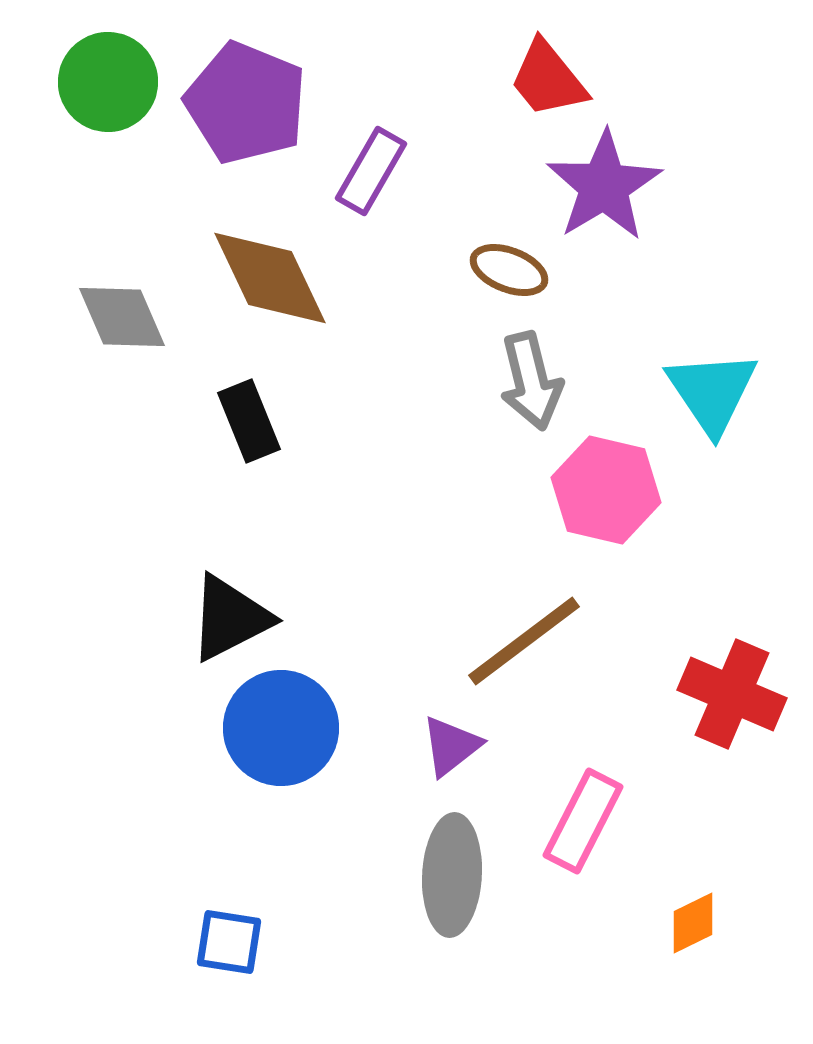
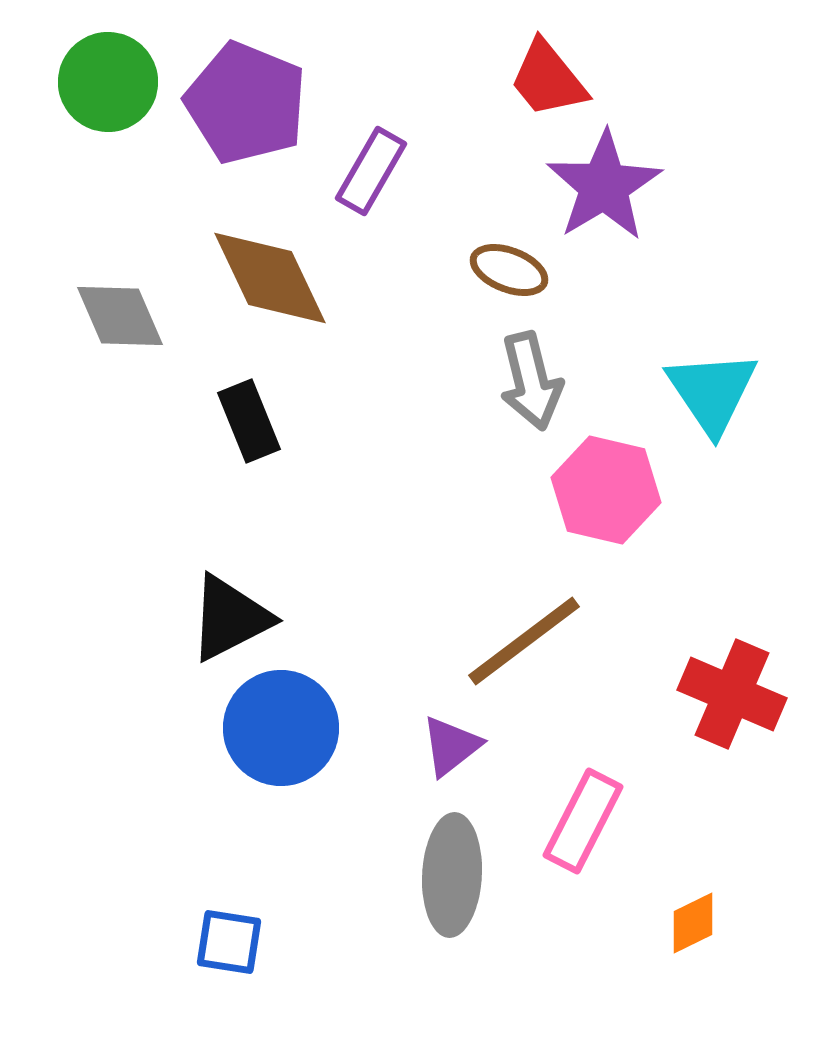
gray diamond: moved 2 px left, 1 px up
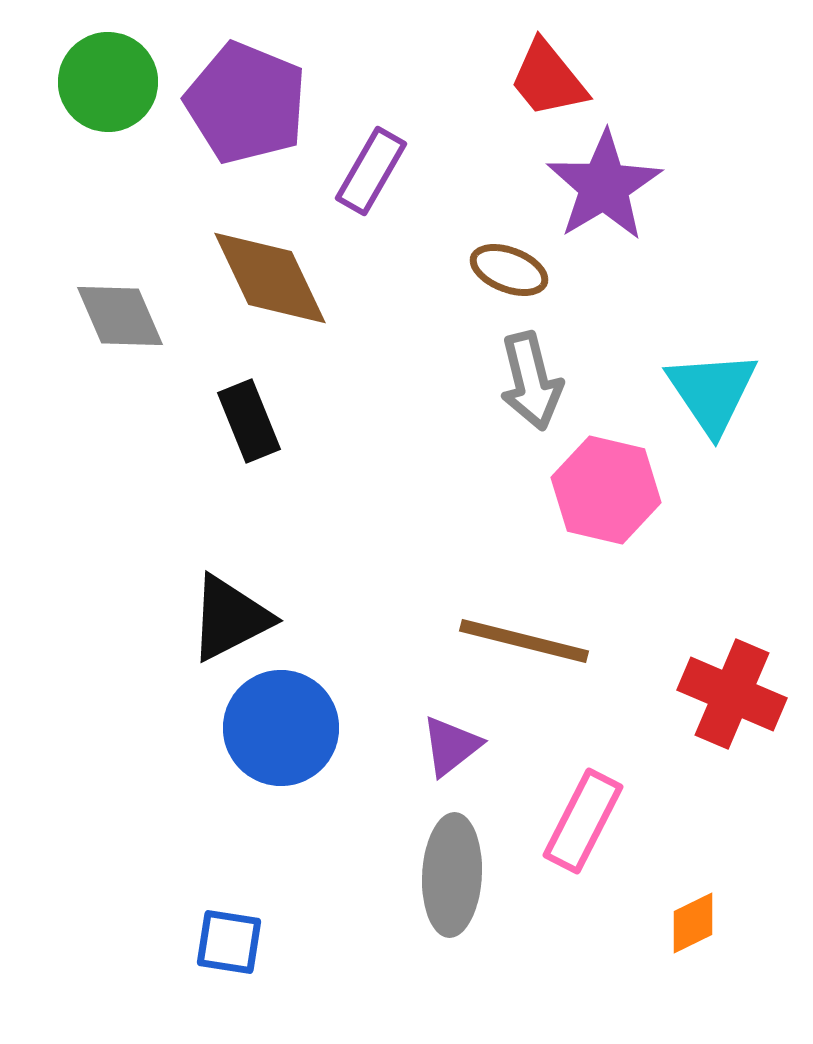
brown line: rotated 51 degrees clockwise
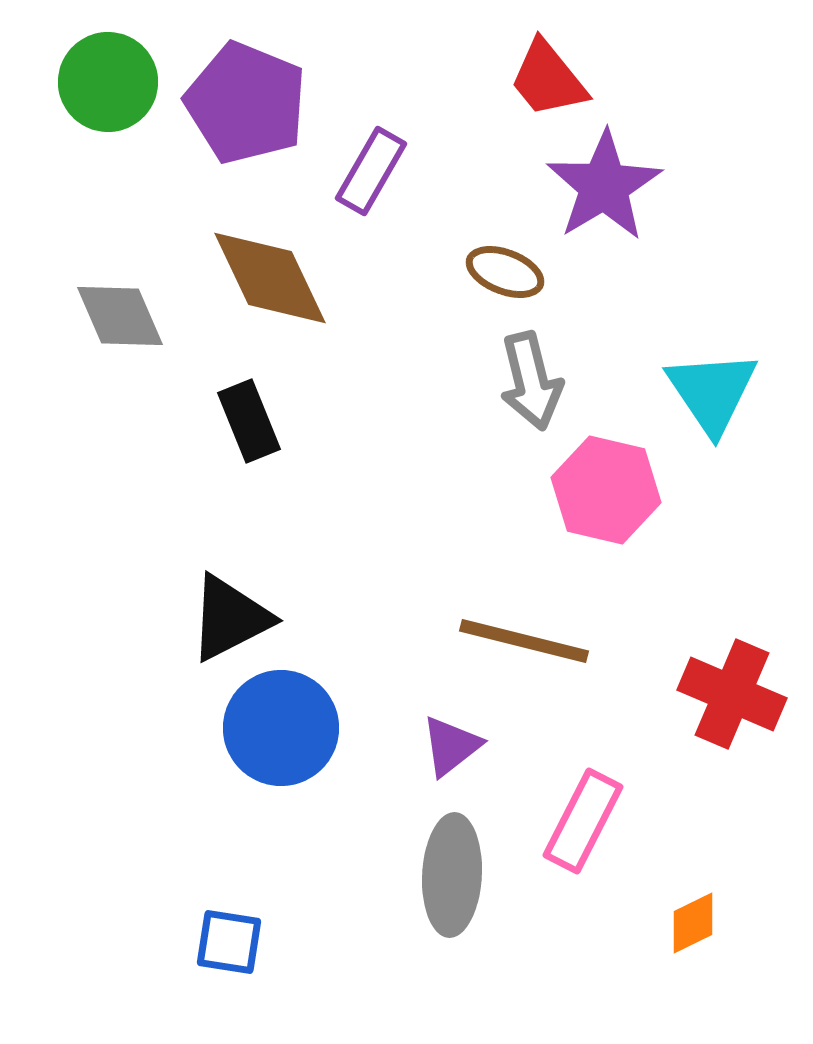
brown ellipse: moved 4 px left, 2 px down
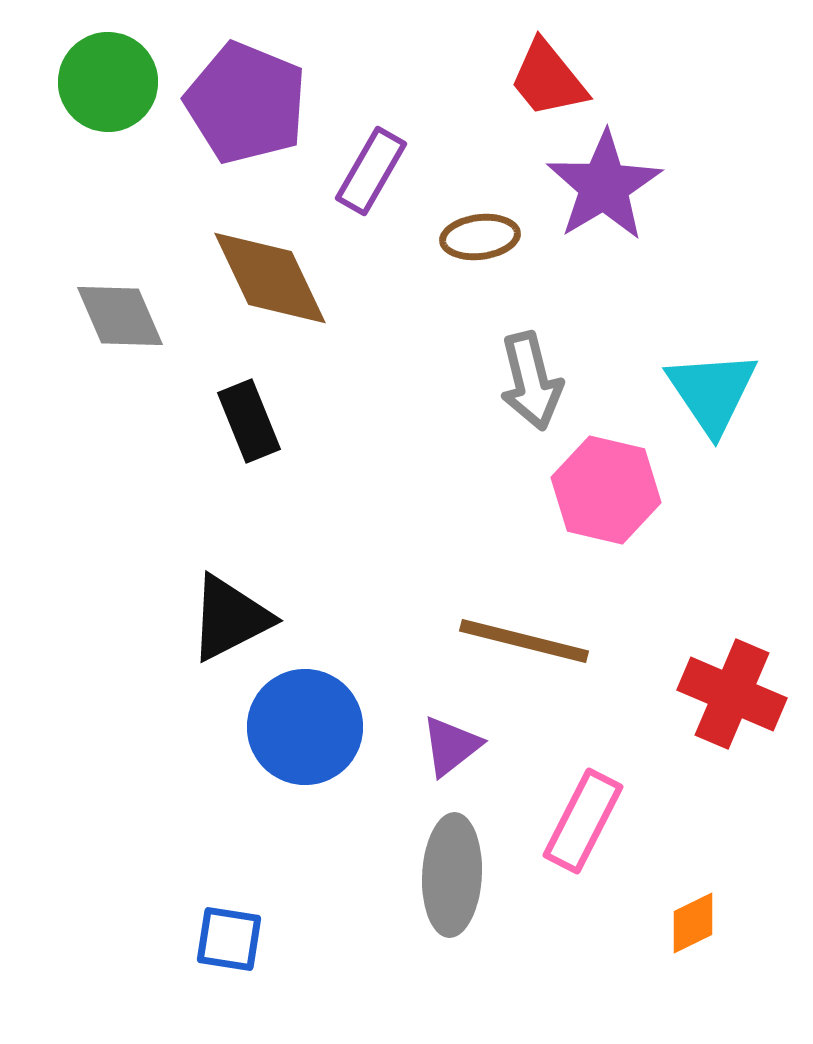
brown ellipse: moved 25 px left, 35 px up; rotated 28 degrees counterclockwise
blue circle: moved 24 px right, 1 px up
blue square: moved 3 px up
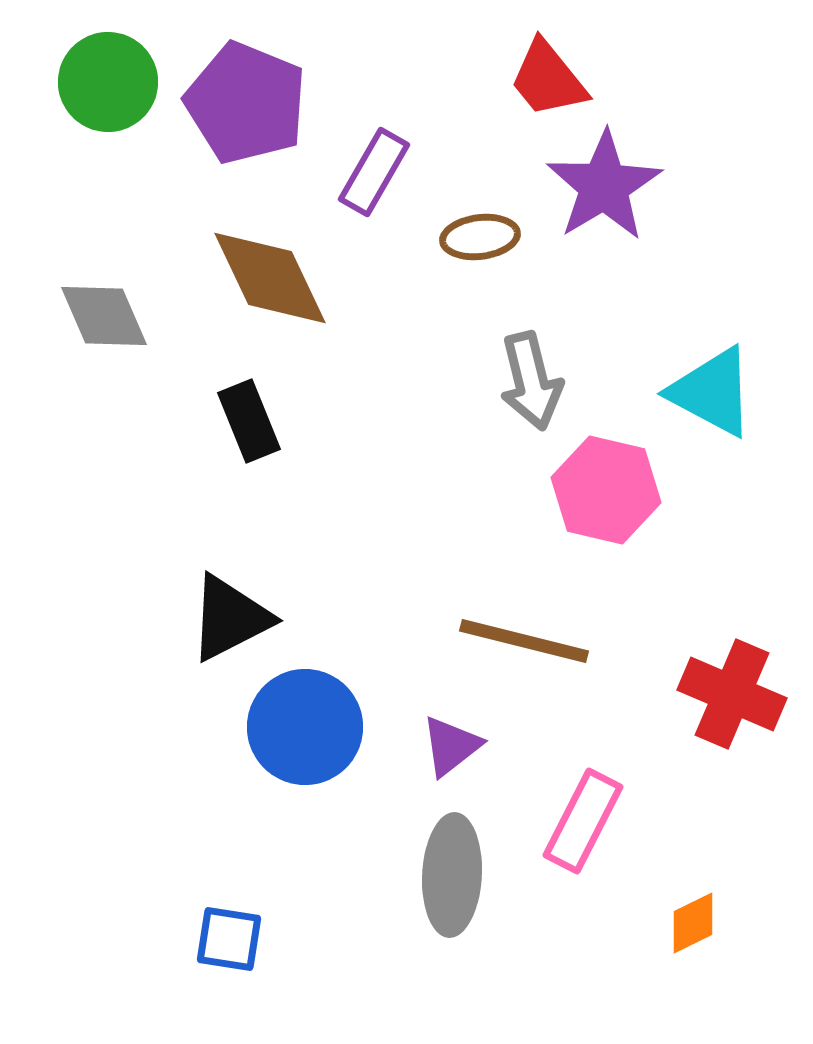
purple rectangle: moved 3 px right, 1 px down
gray diamond: moved 16 px left
cyan triangle: rotated 28 degrees counterclockwise
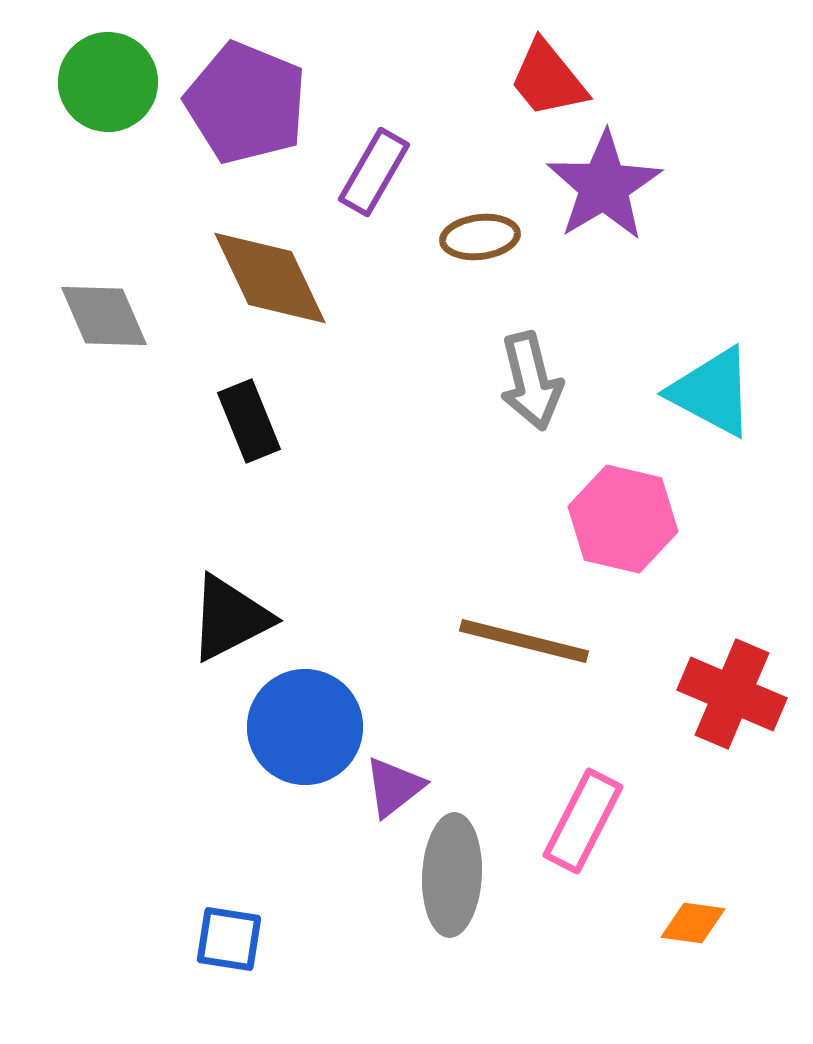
pink hexagon: moved 17 px right, 29 px down
purple triangle: moved 57 px left, 41 px down
orange diamond: rotated 34 degrees clockwise
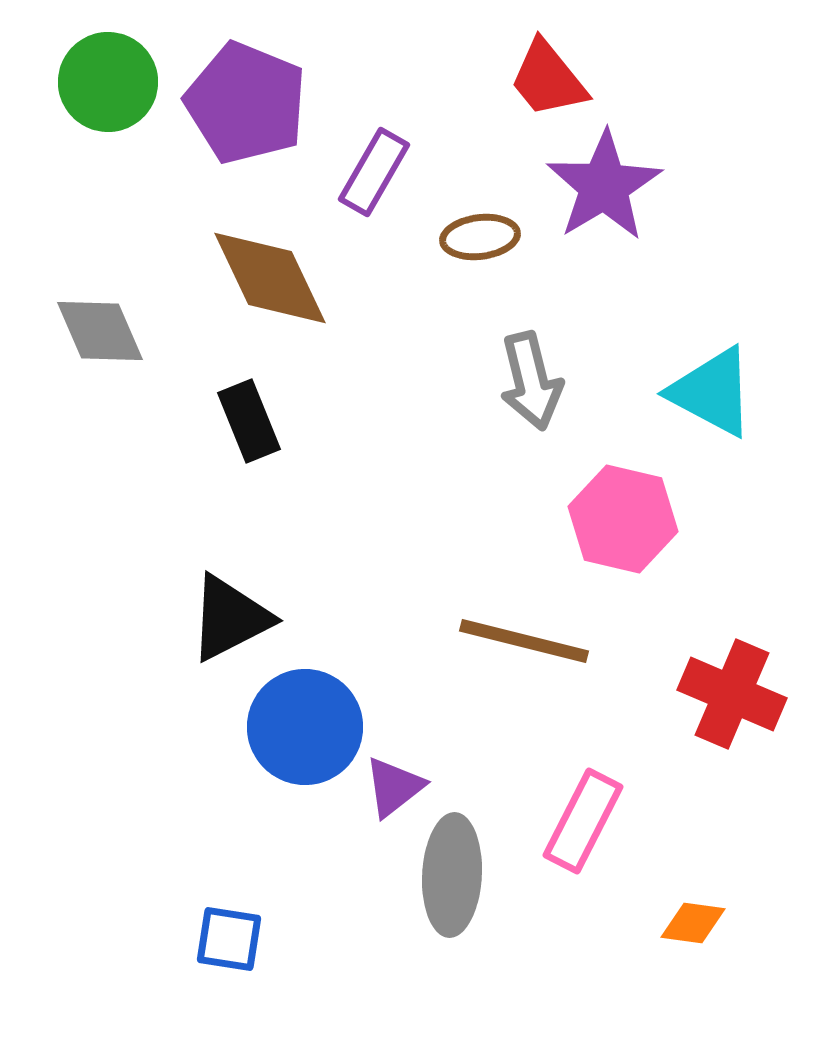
gray diamond: moved 4 px left, 15 px down
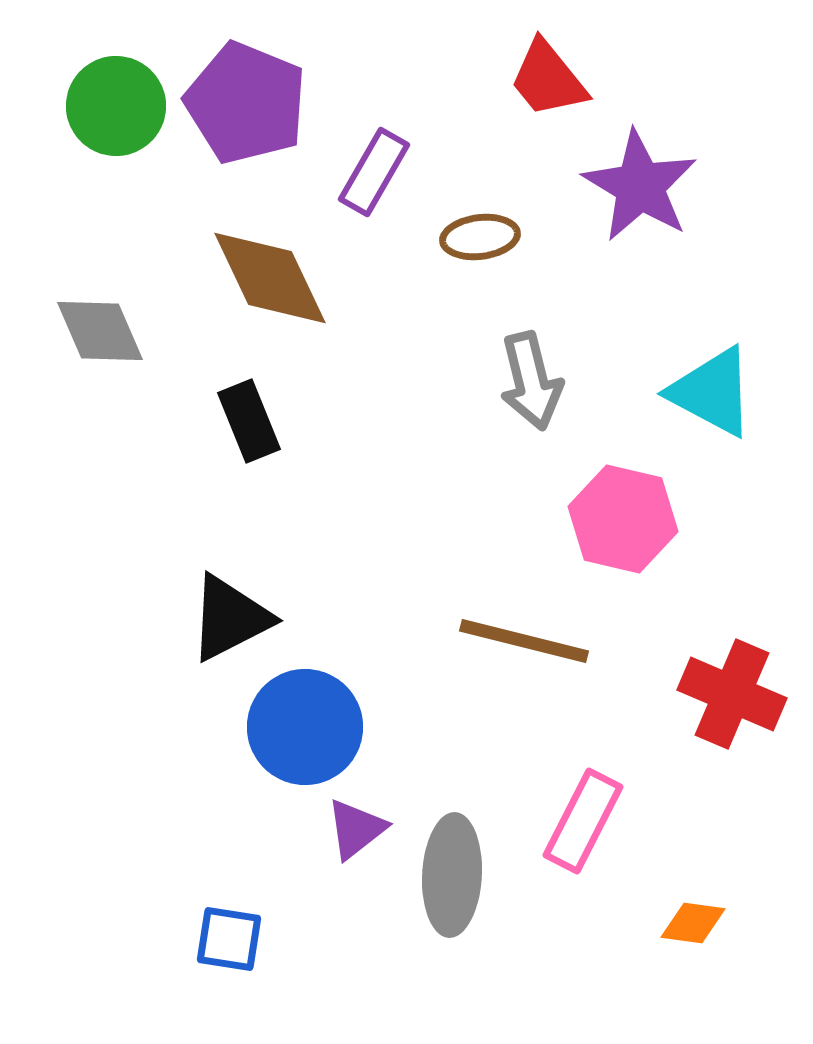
green circle: moved 8 px right, 24 px down
purple star: moved 36 px right; rotated 10 degrees counterclockwise
purple triangle: moved 38 px left, 42 px down
